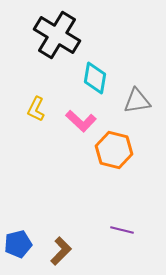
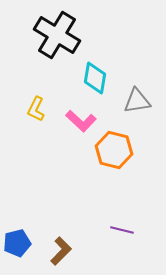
blue pentagon: moved 1 px left, 1 px up
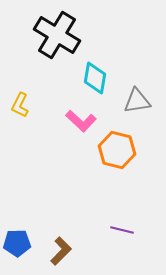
yellow L-shape: moved 16 px left, 4 px up
orange hexagon: moved 3 px right
blue pentagon: rotated 12 degrees clockwise
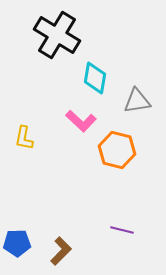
yellow L-shape: moved 4 px right, 33 px down; rotated 15 degrees counterclockwise
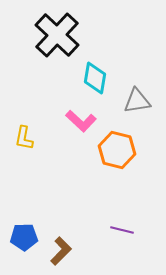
black cross: rotated 12 degrees clockwise
blue pentagon: moved 7 px right, 6 px up
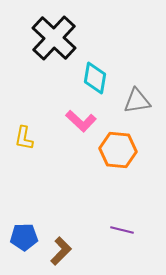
black cross: moved 3 px left, 3 px down
orange hexagon: moved 1 px right; rotated 9 degrees counterclockwise
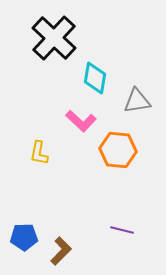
yellow L-shape: moved 15 px right, 15 px down
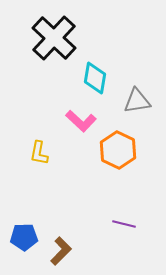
orange hexagon: rotated 21 degrees clockwise
purple line: moved 2 px right, 6 px up
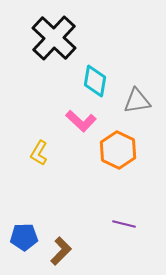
cyan diamond: moved 3 px down
yellow L-shape: rotated 20 degrees clockwise
